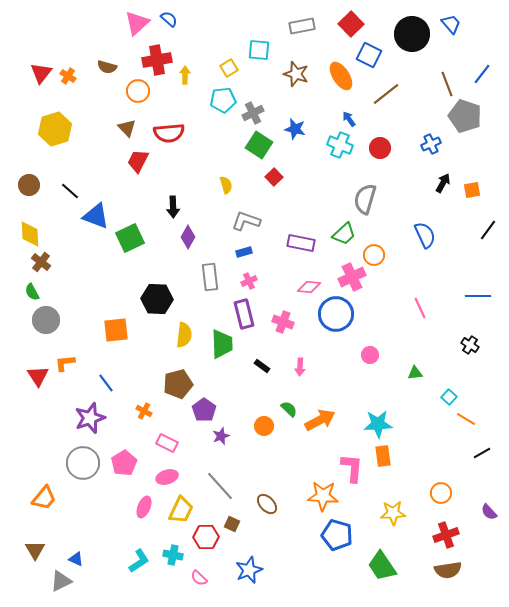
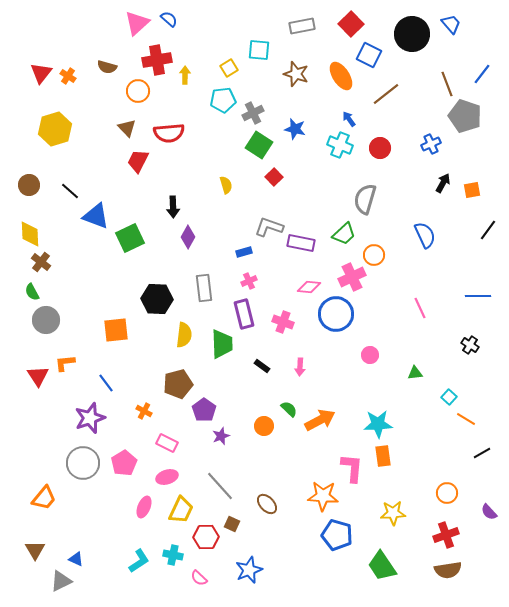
gray L-shape at (246, 221): moved 23 px right, 6 px down
gray rectangle at (210, 277): moved 6 px left, 11 px down
orange circle at (441, 493): moved 6 px right
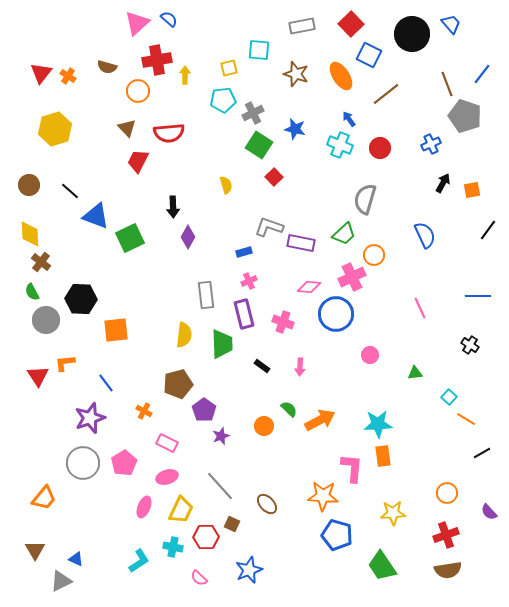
yellow square at (229, 68): rotated 18 degrees clockwise
gray rectangle at (204, 288): moved 2 px right, 7 px down
black hexagon at (157, 299): moved 76 px left
cyan cross at (173, 555): moved 8 px up
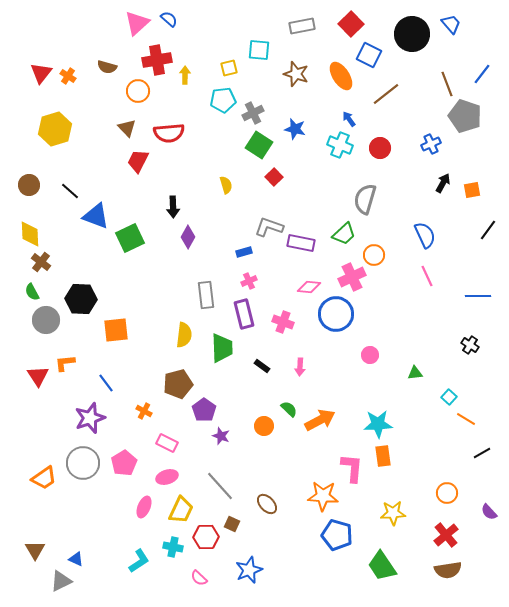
pink line at (420, 308): moved 7 px right, 32 px up
green trapezoid at (222, 344): moved 4 px down
purple star at (221, 436): rotated 30 degrees counterclockwise
orange trapezoid at (44, 498): moved 20 px up; rotated 16 degrees clockwise
red cross at (446, 535): rotated 20 degrees counterclockwise
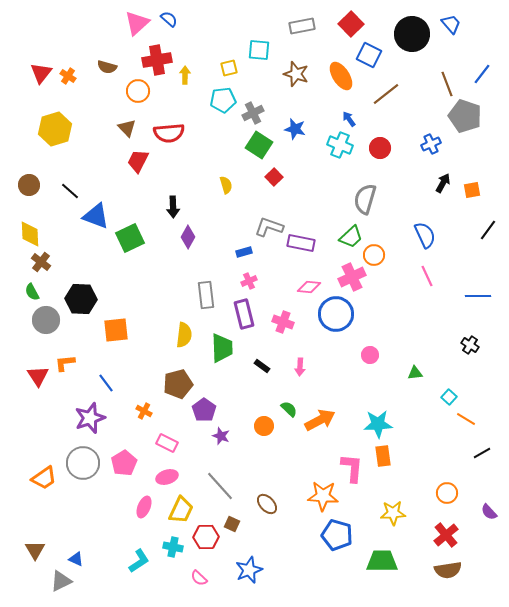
green trapezoid at (344, 234): moved 7 px right, 3 px down
green trapezoid at (382, 566): moved 5 px up; rotated 124 degrees clockwise
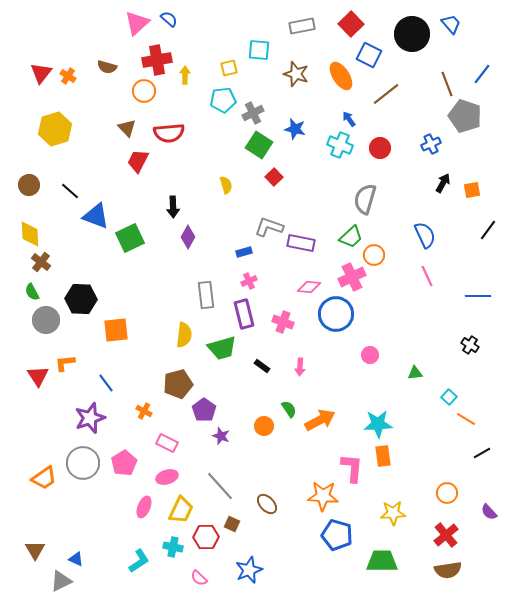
orange circle at (138, 91): moved 6 px right
green trapezoid at (222, 348): rotated 76 degrees clockwise
green semicircle at (289, 409): rotated 12 degrees clockwise
